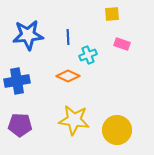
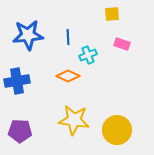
purple pentagon: moved 6 px down
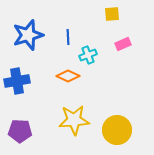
blue star: rotated 12 degrees counterclockwise
pink rectangle: moved 1 px right; rotated 42 degrees counterclockwise
yellow star: rotated 12 degrees counterclockwise
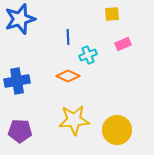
blue star: moved 8 px left, 16 px up
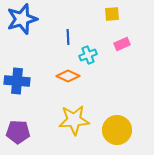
blue star: moved 2 px right
pink rectangle: moved 1 px left
blue cross: rotated 15 degrees clockwise
purple pentagon: moved 2 px left, 1 px down
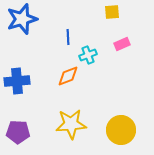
yellow square: moved 2 px up
orange diamond: rotated 45 degrees counterclockwise
blue cross: rotated 10 degrees counterclockwise
yellow star: moved 3 px left, 4 px down
yellow circle: moved 4 px right
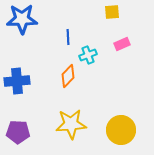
blue star: rotated 16 degrees clockwise
orange diamond: rotated 25 degrees counterclockwise
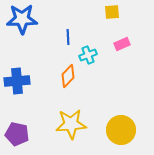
purple pentagon: moved 1 px left, 2 px down; rotated 10 degrees clockwise
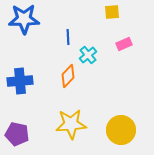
blue star: moved 2 px right
pink rectangle: moved 2 px right
cyan cross: rotated 18 degrees counterclockwise
blue cross: moved 3 px right
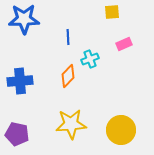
cyan cross: moved 2 px right, 4 px down; rotated 18 degrees clockwise
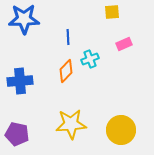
orange diamond: moved 2 px left, 5 px up
